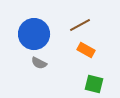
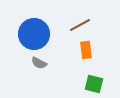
orange rectangle: rotated 54 degrees clockwise
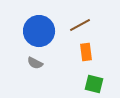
blue circle: moved 5 px right, 3 px up
orange rectangle: moved 2 px down
gray semicircle: moved 4 px left
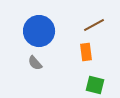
brown line: moved 14 px right
gray semicircle: rotated 21 degrees clockwise
green square: moved 1 px right, 1 px down
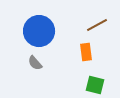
brown line: moved 3 px right
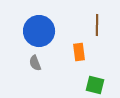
brown line: rotated 60 degrees counterclockwise
orange rectangle: moved 7 px left
gray semicircle: rotated 21 degrees clockwise
